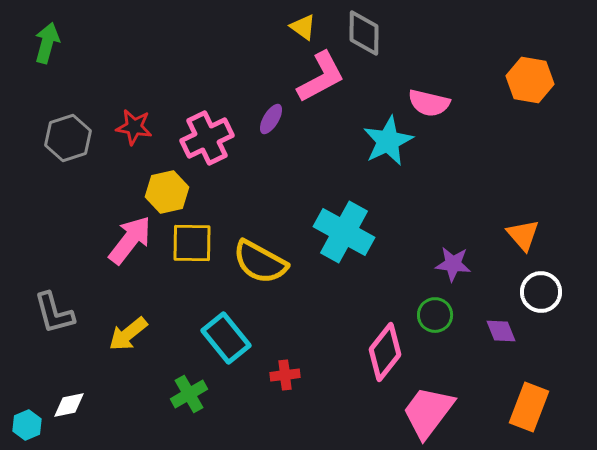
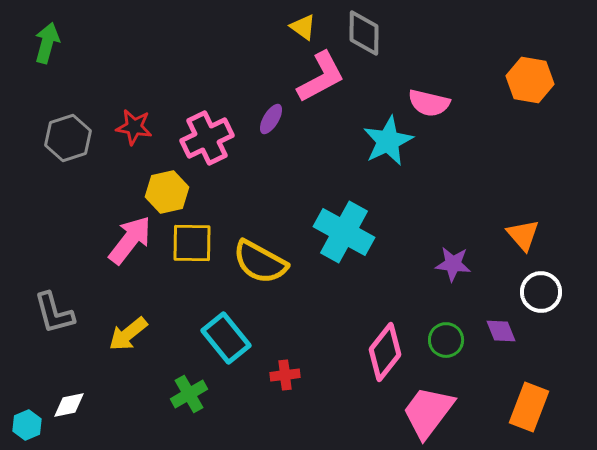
green circle: moved 11 px right, 25 px down
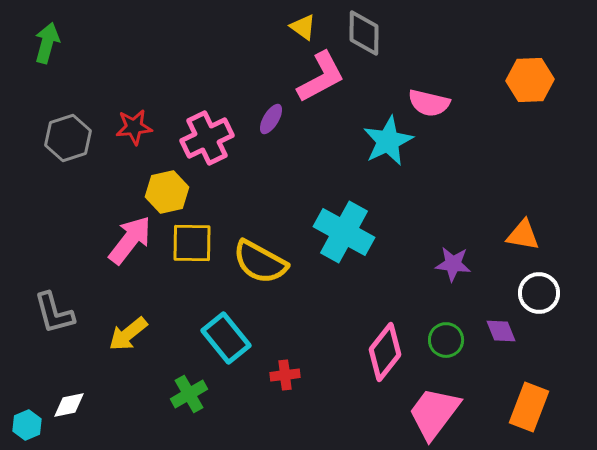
orange hexagon: rotated 12 degrees counterclockwise
red star: rotated 15 degrees counterclockwise
orange triangle: rotated 39 degrees counterclockwise
white circle: moved 2 px left, 1 px down
pink trapezoid: moved 6 px right, 1 px down
